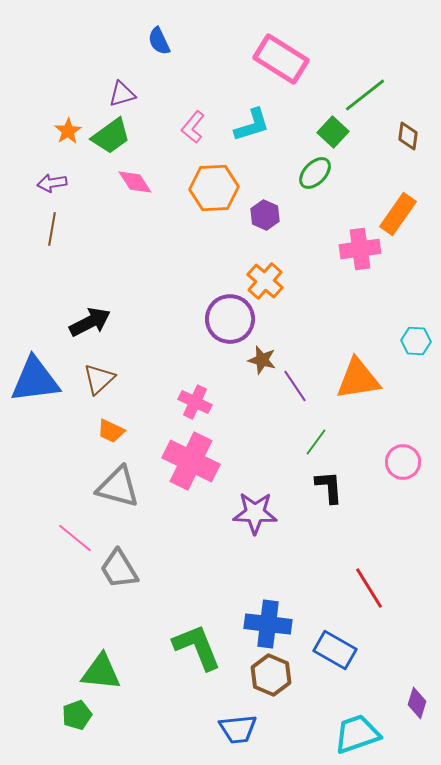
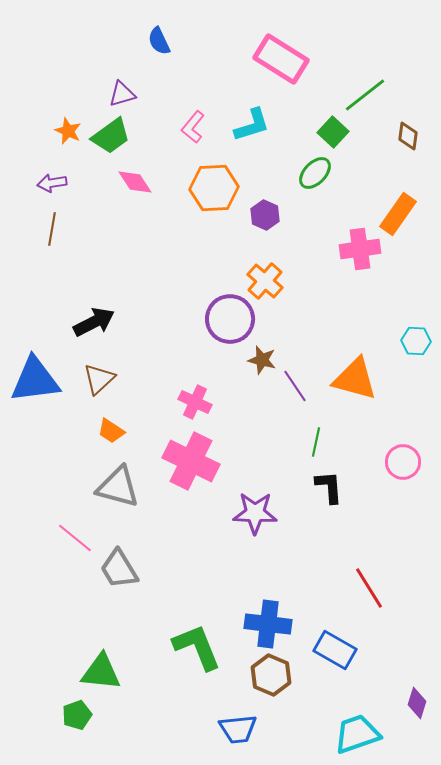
orange star at (68, 131): rotated 16 degrees counterclockwise
black arrow at (90, 322): moved 4 px right
orange triangle at (358, 379): moved 3 px left; rotated 24 degrees clockwise
orange trapezoid at (111, 431): rotated 8 degrees clockwise
green line at (316, 442): rotated 24 degrees counterclockwise
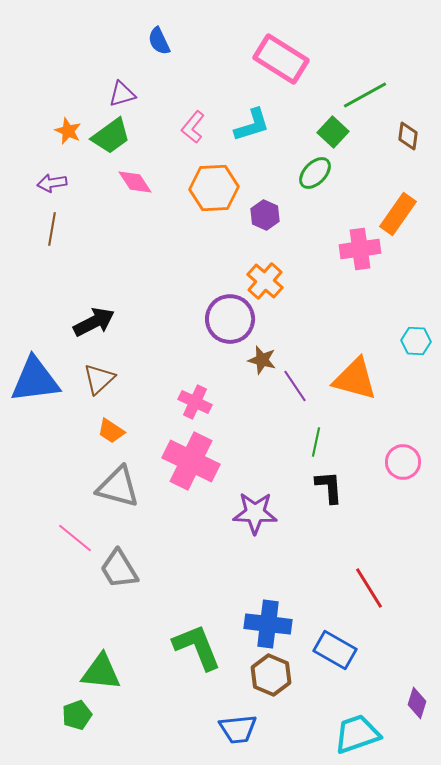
green line at (365, 95): rotated 9 degrees clockwise
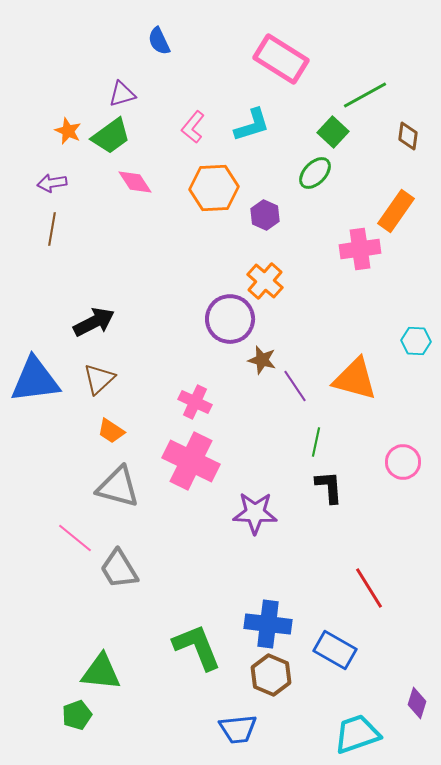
orange rectangle at (398, 214): moved 2 px left, 3 px up
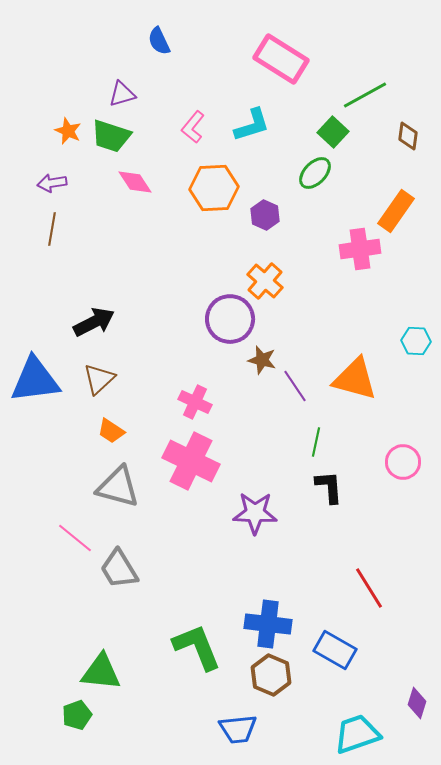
green trapezoid at (111, 136): rotated 54 degrees clockwise
